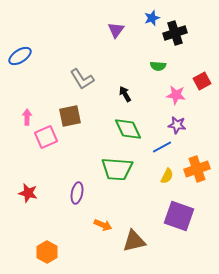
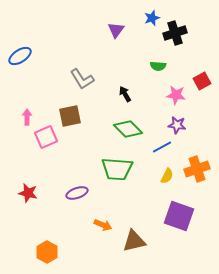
green diamond: rotated 20 degrees counterclockwise
purple ellipse: rotated 60 degrees clockwise
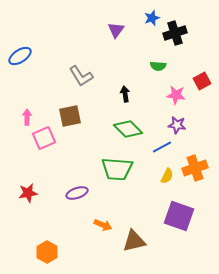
gray L-shape: moved 1 px left, 3 px up
black arrow: rotated 21 degrees clockwise
pink square: moved 2 px left, 1 px down
orange cross: moved 2 px left, 1 px up
red star: rotated 24 degrees counterclockwise
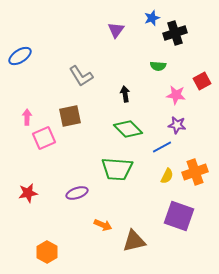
orange cross: moved 4 px down
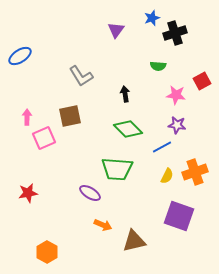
purple ellipse: moved 13 px right; rotated 50 degrees clockwise
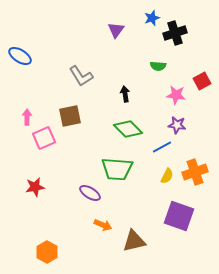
blue ellipse: rotated 65 degrees clockwise
red star: moved 7 px right, 6 px up
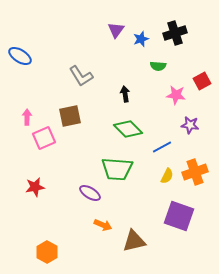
blue star: moved 11 px left, 21 px down
purple star: moved 13 px right
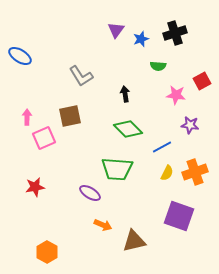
yellow semicircle: moved 3 px up
